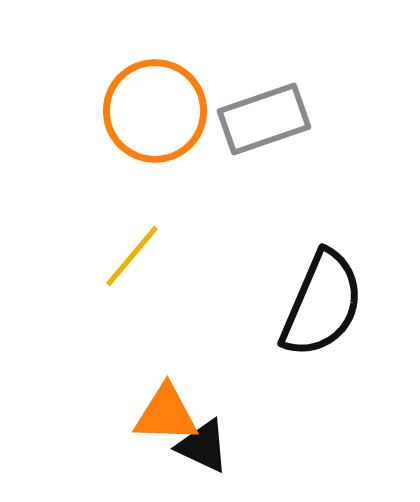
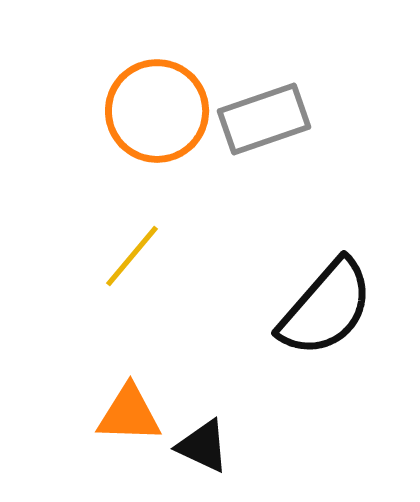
orange circle: moved 2 px right
black semicircle: moved 4 px right, 4 px down; rotated 18 degrees clockwise
orange triangle: moved 37 px left
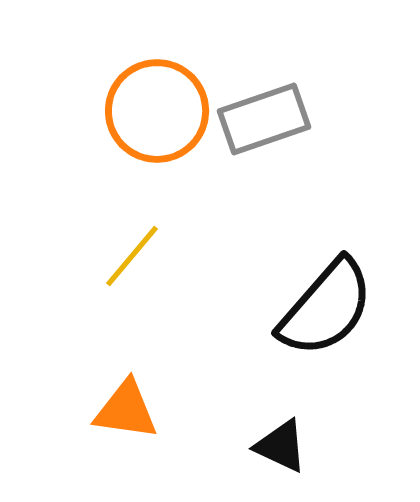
orange triangle: moved 3 px left, 4 px up; rotated 6 degrees clockwise
black triangle: moved 78 px right
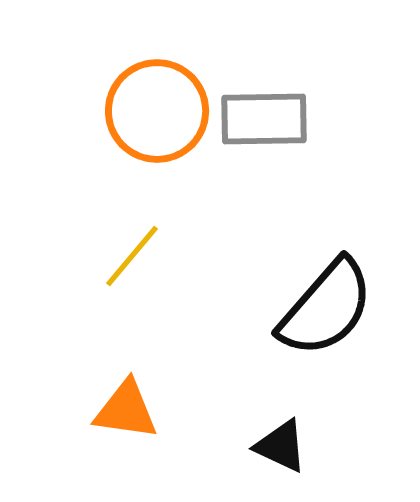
gray rectangle: rotated 18 degrees clockwise
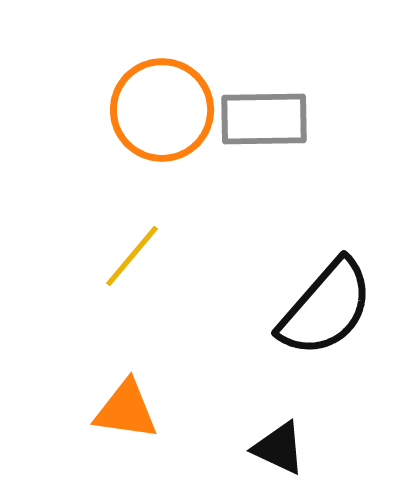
orange circle: moved 5 px right, 1 px up
black triangle: moved 2 px left, 2 px down
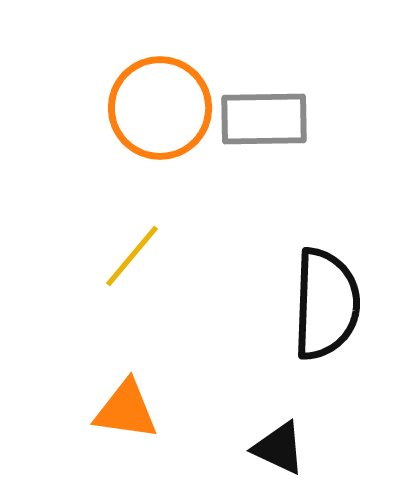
orange circle: moved 2 px left, 2 px up
black semicircle: moved 4 px up; rotated 39 degrees counterclockwise
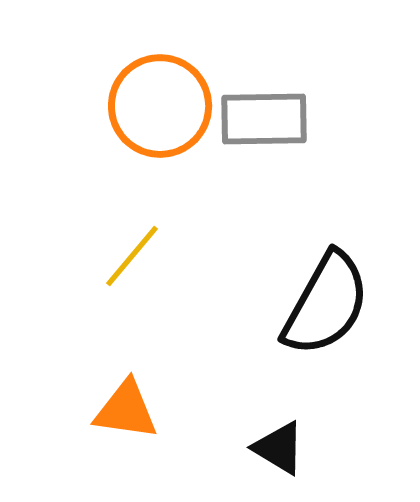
orange circle: moved 2 px up
black semicircle: rotated 27 degrees clockwise
black triangle: rotated 6 degrees clockwise
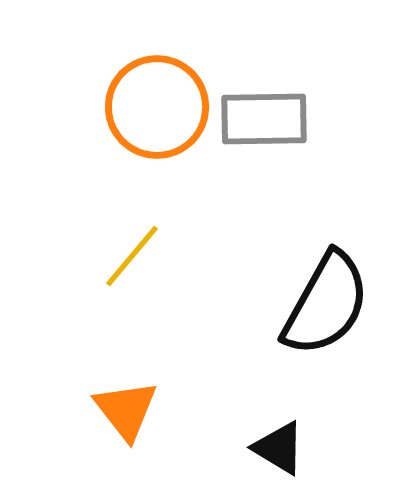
orange circle: moved 3 px left, 1 px down
orange triangle: rotated 44 degrees clockwise
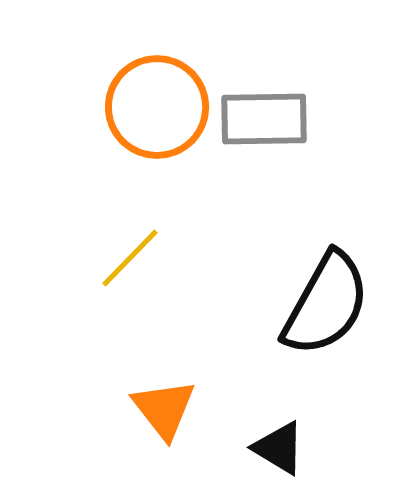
yellow line: moved 2 px left, 2 px down; rotated 4 degrees clockwise
orange triangle: moved 38 px right, 1 px up
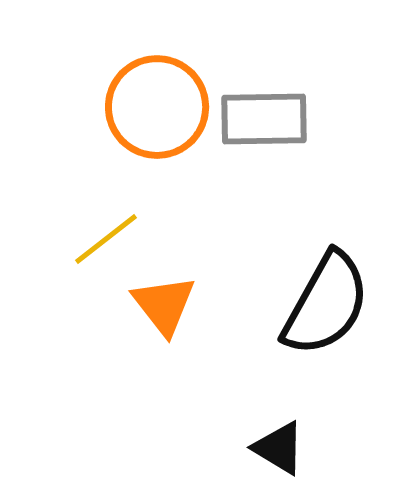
yellow line: moved 24 px left, 19 px up; rotated 8 degrees clockwise
orange triangle: moved 104 px up
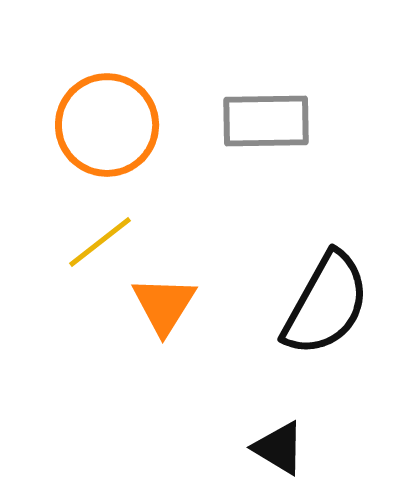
orange circle: moved 50 px left, 18 px down
gray rectangle: moved 2 px right, 2 px down
yellow line: moved 6 px left, 3 px down
orange triangle: rotated 10 degrees clockwise
